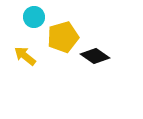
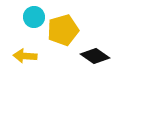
yellow pentagon: moved 7 px up
yellow arrow: rotated 35 degrees counterclockwise
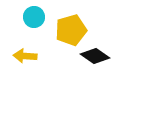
yellow pentagon: moved 8 px right
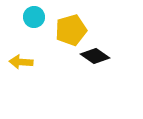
yellow arrow: moved 4 px left, 6 px down
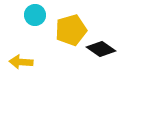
cyan circle: moved 1 px right, 2 px up
black diamond: moved 6 px right, 7 px up
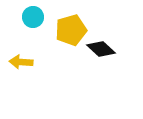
cyan circle: moved 2 px left, 2 px down
black diamond: rotated 8 degrees clockwise
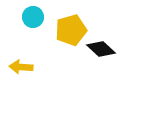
yellow arrow: moved 5 px down
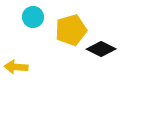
black diamond: rotated 16 degrees counterclockwise
yellow arrow: moved 5 px left
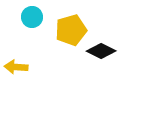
cyan circle: moved 1 px left
black diamond: moved 2 px down
